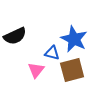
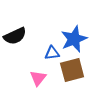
blue star: rotated 24 degrees clockwise
blue triangle: rotated 21 degrees counterclockwise
pink triangle: moved 2 px right, 8 px down
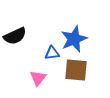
brown square: moved 4 px right; rotated 20 degrees clockwise
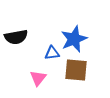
black semicircle: moved 1 px right, 1 px down; rotated 15 degrees clockwise
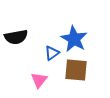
blue star: rotated 20 degrees counterclockwise
blue triangle: rotated 28 degrees counterclockwise
pink triangle: moved 1 px right, 2 px down
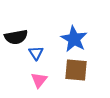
blue triangle: moved 16 px left; rotated 28 degrees counterclockwise
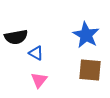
blue star: moved 12 px right, 4 px up
blue triangle: rotated 28 degrees counterclockwise
brown square: moved 14 px right
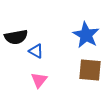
blue triangle: moved 2 px up
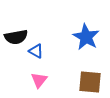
blue star: moved 2 px down
brown square: moved 12 px down
